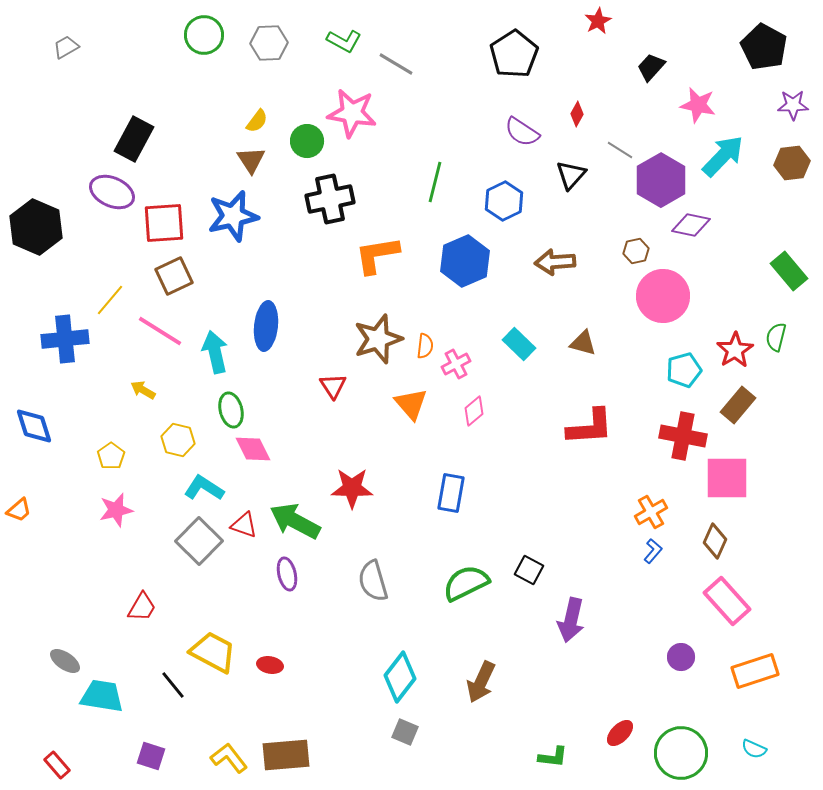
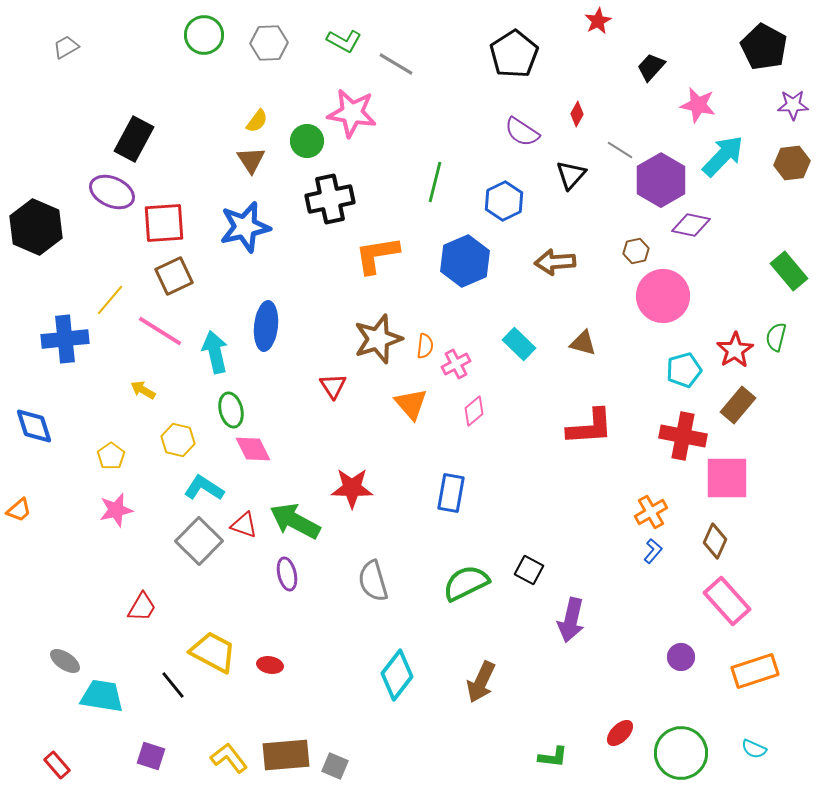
blue star at (233, 216): moved 12 px right, 11 px down
cyan diamond at (400, 677): moved 3 px left, 2 px up
gray square at (405, 732): moved 70 px left, 34 px down
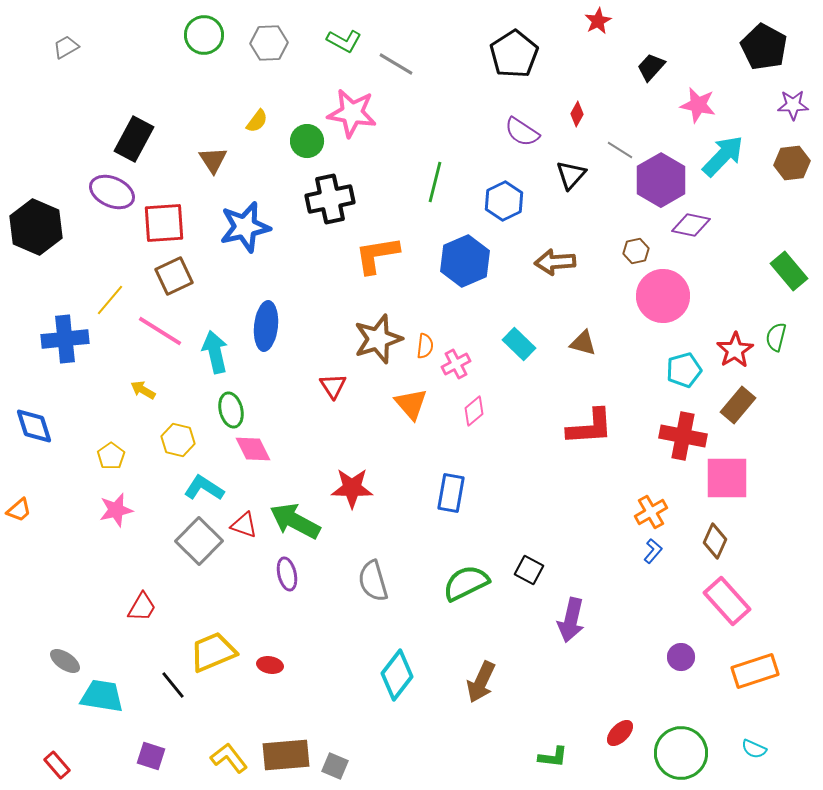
brown triangle at (251, 160): moved 38 px left
yellow trapezoid at (213, 652): rotated 51 degrees counterclockwise
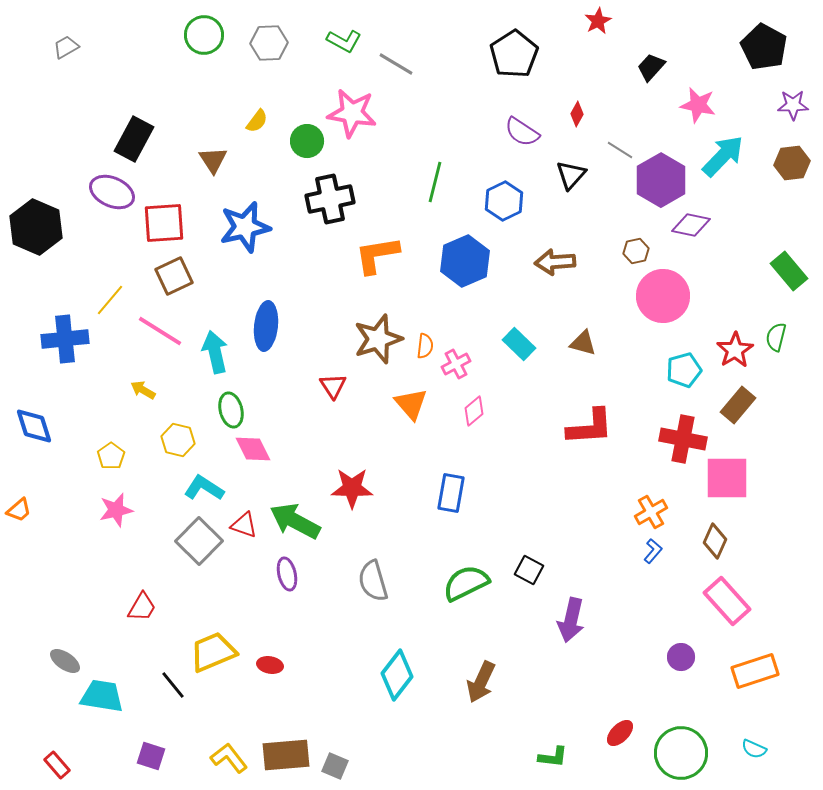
red cross at (683, 436): moved 3 px down
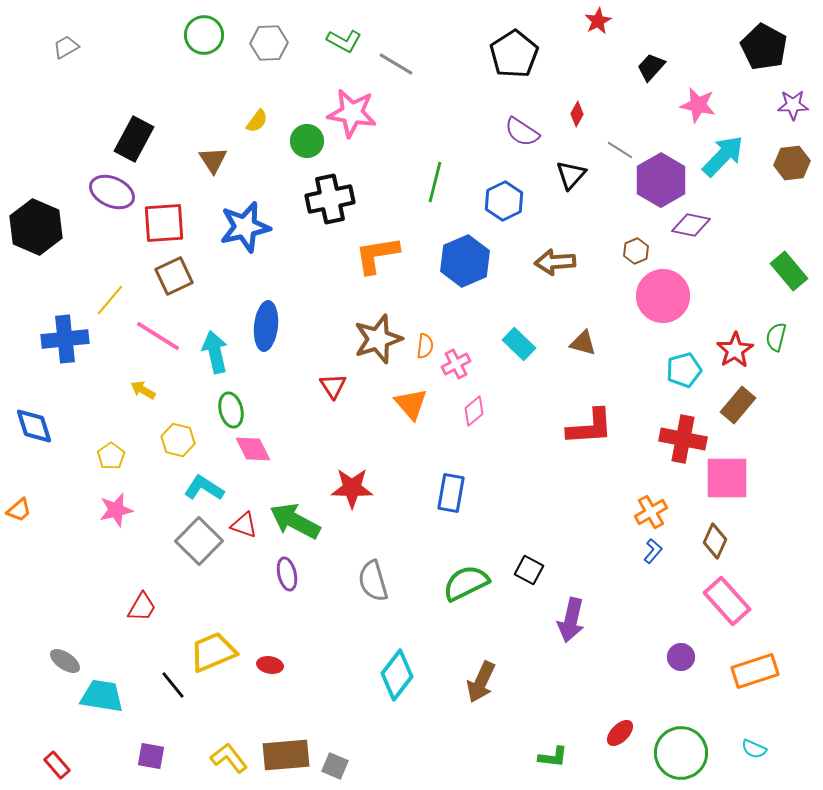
brown hexagon at (636, 251): rotated 10 degrees counterclockwise
pink line at (160, 331): moved 2 px left, 5 px down
purple square at (151, 756): rotated 8 degrees counterclockwise
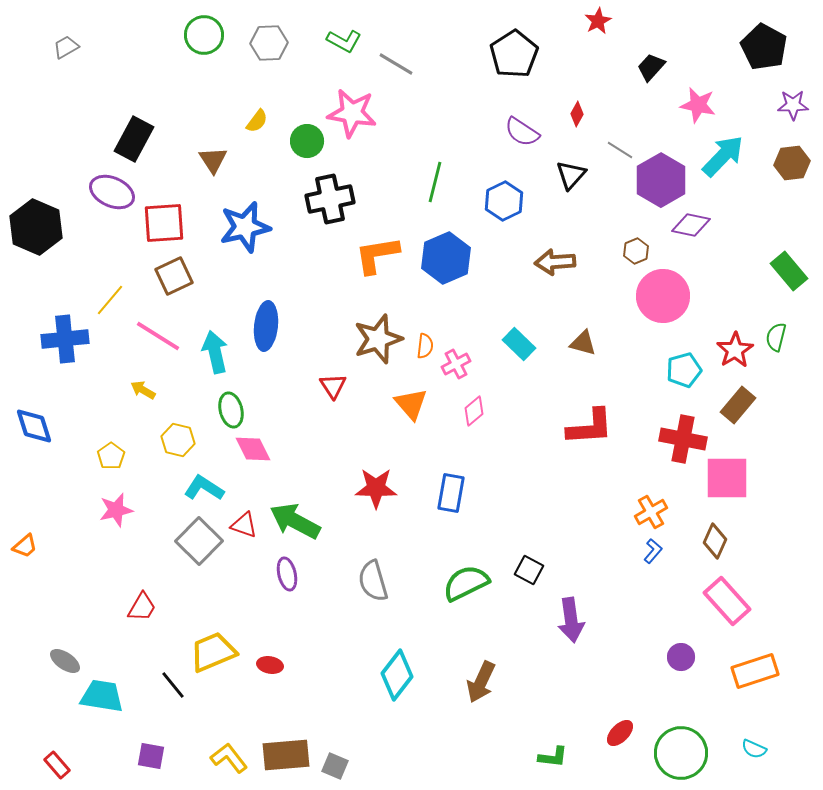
blue hexagon at (465, 261): moved 19 px left, 3 px up
red star at (352, 488): moved 24 px right
orange trapezoid at (19, 510): moved 6 px right, 36 px down
purple arrow at (571, 620): rotated 21 degrees counterclockwise
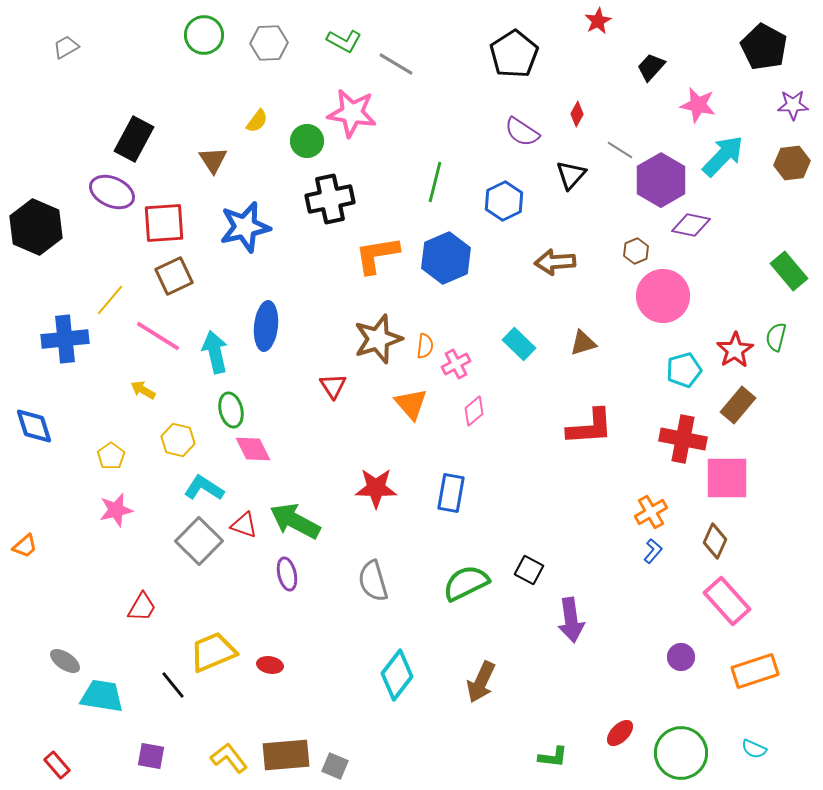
brown triangle at (583, 343): rotated 32 degrees counterclockwise
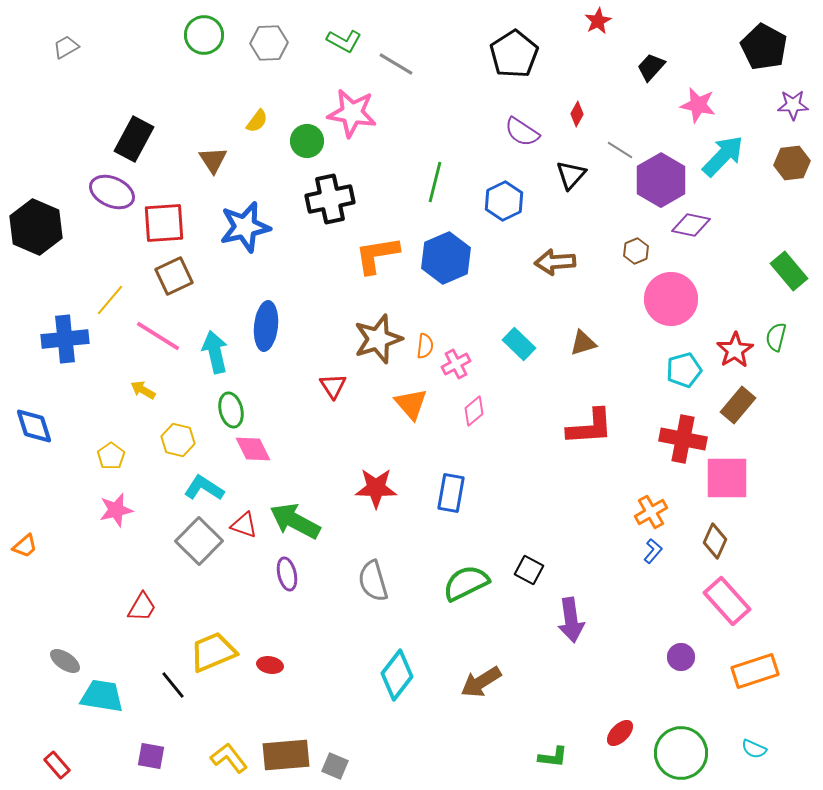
pink circle at (663, 296): moved 8 px right, 3 px down
brown arrow at (481, 682): rotated 33 degrees clockwise
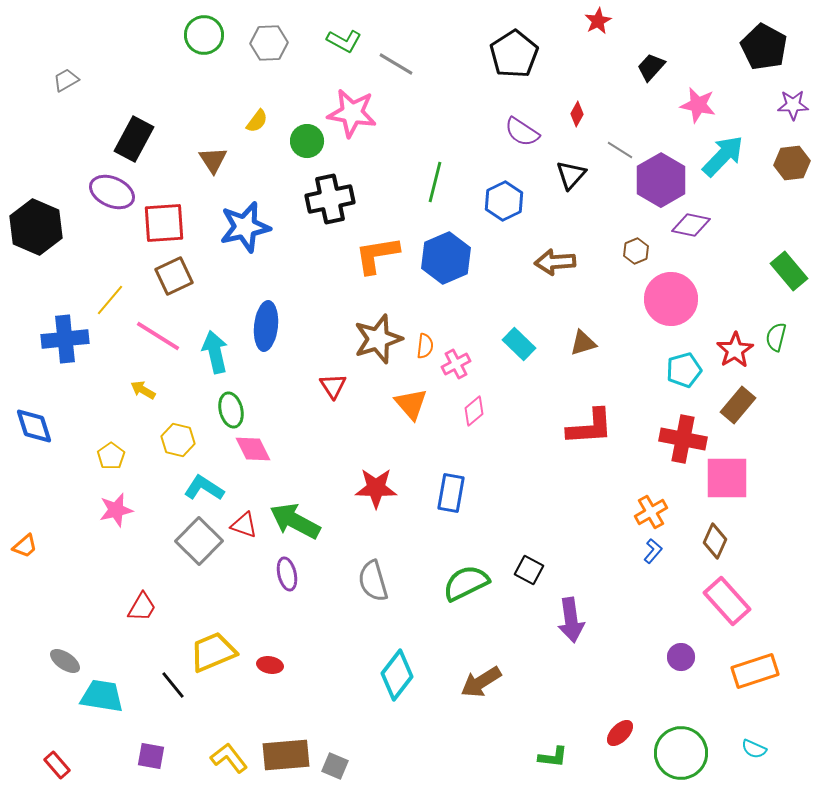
gray trapezoid at (66, 47): moved 33 px down
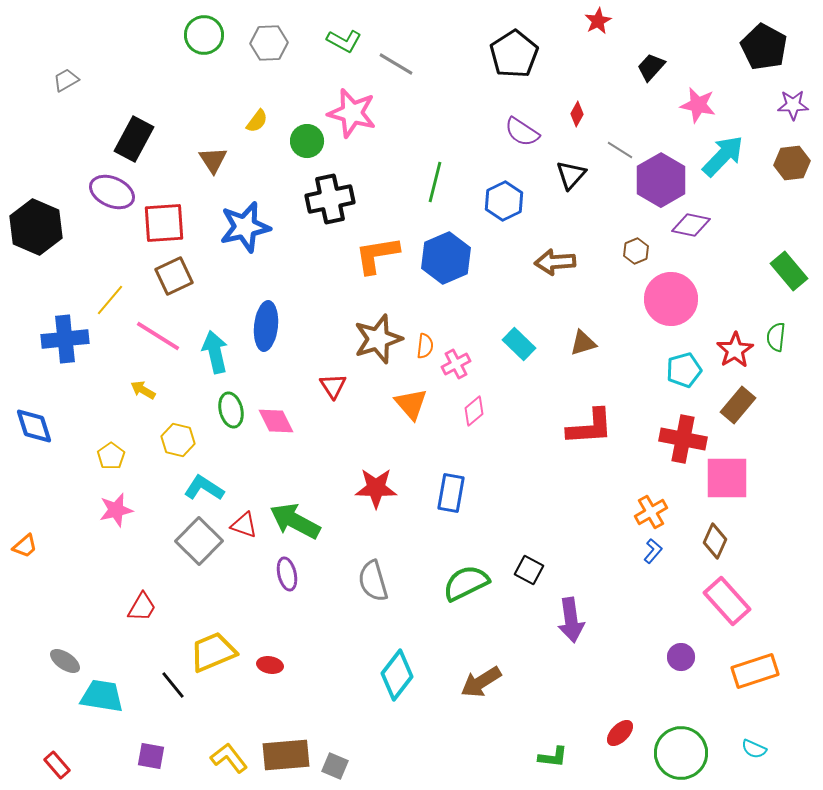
pink star at (352, 113): rotated 6 degrees clockwise
green semicircle at (776, 337): rotated 8 degrees counterclockwise
pink diamond at (253, 449): moved 23 px right, 28 px up
